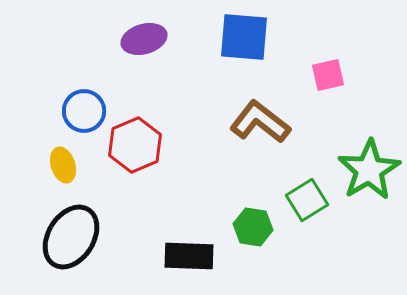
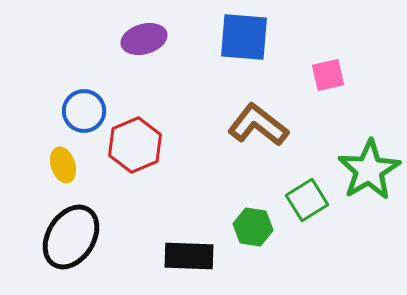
brown L-shape: moved 2 px left, 3 px down
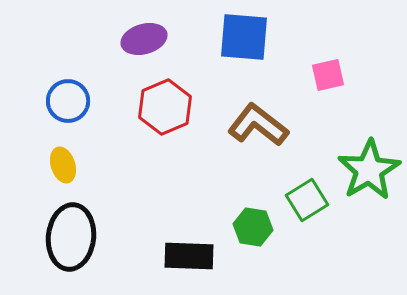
blue circle: moved 16 px left, 10 px up
red hexagon: moved 30 px right, 38 px up
black ellipse: rotated 26 degrees counterclockwise
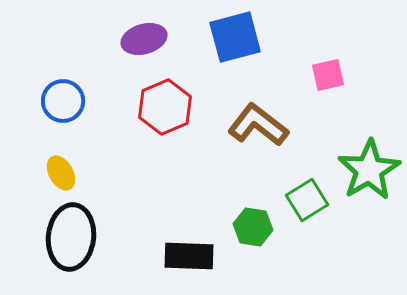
blue square: moved 9 px left; rotated 20 degrees counterclockwise
blue circle: moved 5 px left
yellow ellipse: moved 2 px left, 8 px down; rotated 12 degrees counterclockwise
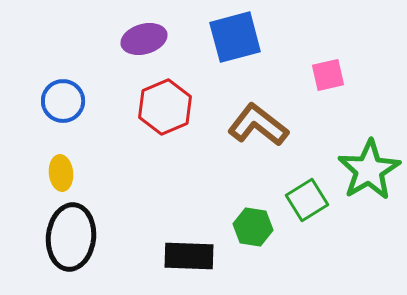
yellow ellipse: rotated 24 degrees clockwise
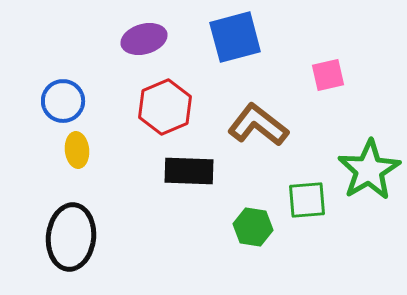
yellow ellipse: moved 16 px right, 23 px up
green square: rotated 27 degrees clockwise
black rectangle: moved 85 px up
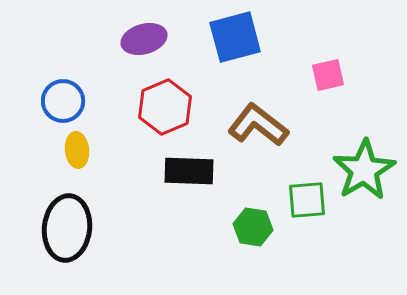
green star: moved 5 px left
black ellipse: moved 4 px left, 9 px up
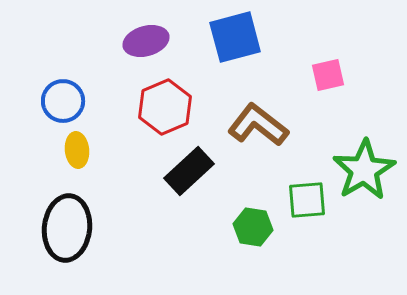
purple ellipse: moved 2 px right, 2 px down
black rectangle: rotated 45 degrees counterclockwise
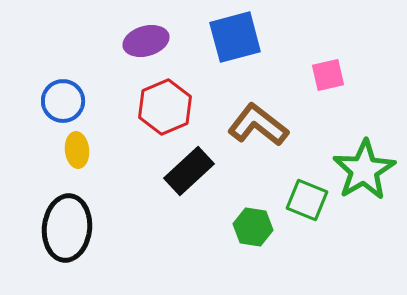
green square: rotated 27 degrees clockwise
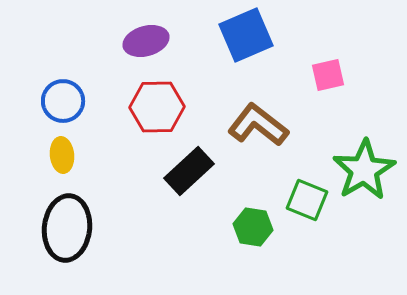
blue square: moved 11 px right, 2 px up; rotated 8 degrees counterclockwise
red hexagon: moved 8 px left; rotated 22 degrees clockwise
yellow ellipse: moved 15 px left, 5 px down
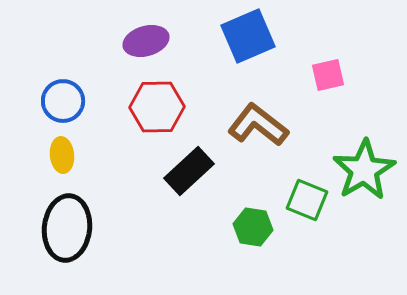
blue square: moved 2 px right, 1 px down
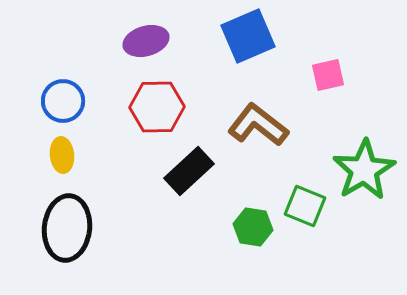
green square: moved 2 px left, 6 px down
